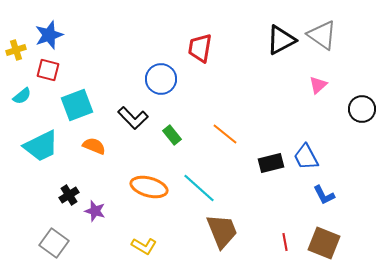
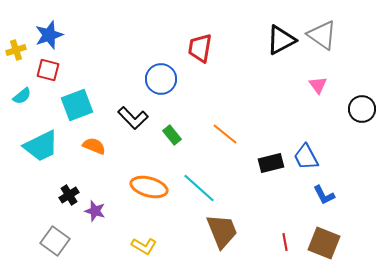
pink triangle: rotated 24 degrees counterclockwise
gray square: moved 1 px right, 2 px up
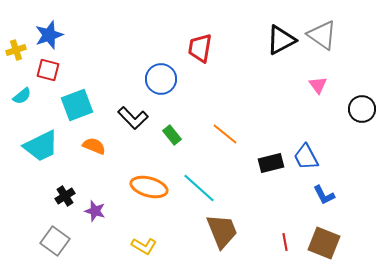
black cross: moved 4 px left, 1 px down
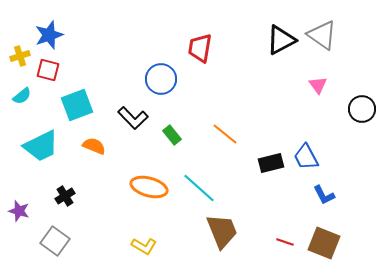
yellow cross: moved 4 px right, 6 px down
purple star: moved 76 px left
red line: rotated 60 degrees counterclockwise
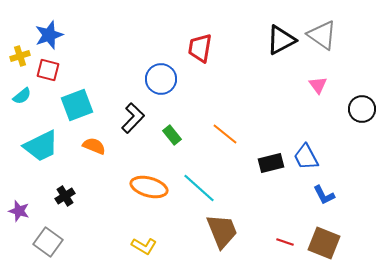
black L-shape: rotated 92 degrees counterclockwise
gray square: moved 7 px left, 1 px down
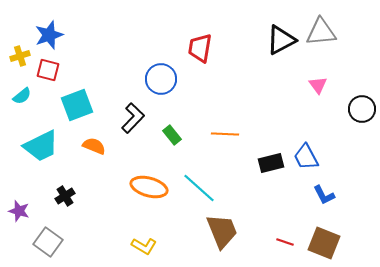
gray triangle: moved 1 px left, 3 px up; rotated 40 degrees counterclockwise
orange line: rotated 36 degrees counterclockwise
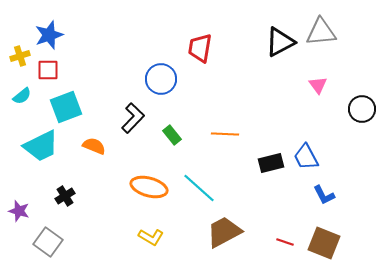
black triangle: moved 1 px left, 2 px down
red square: rotated 15 degrees counterclockwise
cyan square: moved 11 px left, 2 px down
brown trapezoid: moved 2 px right, 1 px down; rotated 96 degrees counterclockwise
yellow L-shape: moved 7 px right, 9 px up
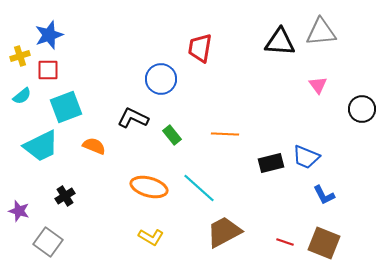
black triangle: rotated 32 degrees clockwise
black L-shape: rotated 108 degrees counterclockwise
blue trapezoid: rotated 40 degrees counterclockwise
